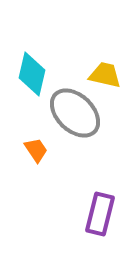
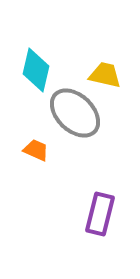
cyan diamond: moved 4 px right, 4 px up
orange trapezoid: rotated 32 degrees counterclockwise
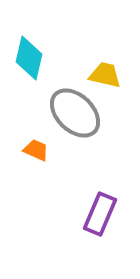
cyan diamond: moved 7 px left, 12 px up
purple rectangle: rotated 9 degrees clockwise
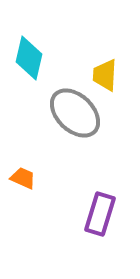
yellow trapezoid: rotated 100 degrees counterclockwise
orange trapezoid: moved 13 px left, 28 px down
purple rectangle: rotated 6 degrees counterclockwise
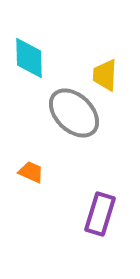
cyan diamond: rotated 15 degrees counterclockwise
gray ellipse: moved 1 px left
orange trapezoid: moved 8 px right, 6 px up
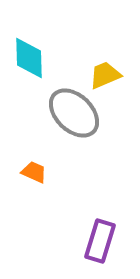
yellow trapezoid: rotated 64 degrees clockwise
orange trapezoid: moved 3 px right
purple rectangle: moved 27 px down
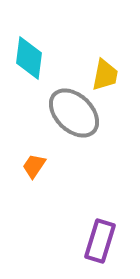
cyan diamond: rotated 9 degrees clockwise
yellow trapezoid: rotated 124 degrees clockwise
orange trapezoid: moved 6 px up; rotated 80 degrees counterclockwise
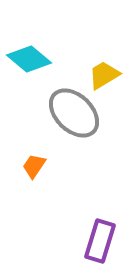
cyan diamond: moved 1 px down; rotated 57 degrees counterclockwise
yellow trapezoid: moved 1 px left; rotated 132 degrees counterclockwise
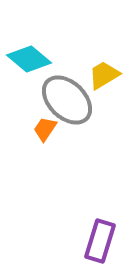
gray ellipse: moved 7 px left, 13 px up
orange trapezoid: moved 11 px right, 37 px up
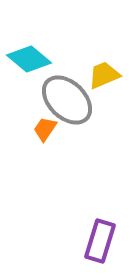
yellow trapezoid: rotated 8 degrees clockwise
